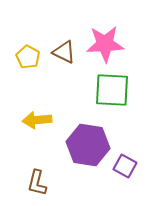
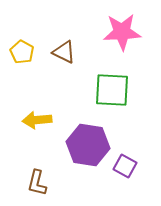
pink star: moved 17 px right, 12 px up
yellow pentagon: moved 6 px left, 5 px up
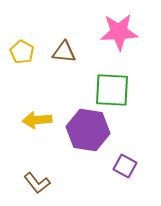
pink star: moved 3 px left
brown triangle: rotated 20 degrees counterclockwise
purple hexagon: moved 15 px up
brown L-shape: rotated 52 degrees counterclockwise
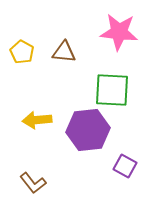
pink star: rotated 9 degrees clockwise
purple hexagon: rotated 15 degrees counterclockwise
brown L-shape: moved 4 px left
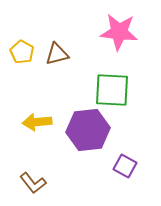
brown triangle: moved 7 px left, 2 px down; rotated 20 degrees counterclockwise
yellow arrow: moved 2 px down
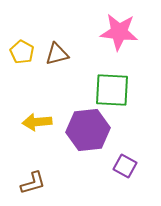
brown L-shape: rotated 68 degrees counterclockwise
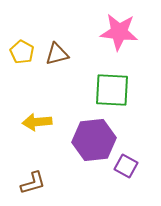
purple hexagon: moved 6 px right, 10 px down
purple square: moved 1 px right
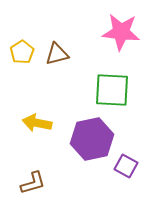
pink star: moved 2 px right
yellow pentagon: rotated 10 degrees clockwise
yellow arrow: moved 1 px down; rotated 16 degrees clockwise
purple hexagon: moved 2 px left, 1 px up; rotated 6 degrees counterclockwise
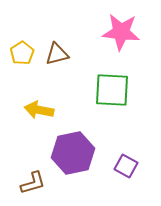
yellow pentagon: moved 1 px down
yellow arrow: moved 2 px right, 13 px up
purple hexagon: moved 19 px left, 14 px down
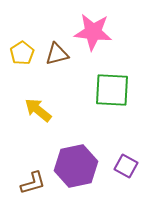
pink star: moved 28 px left
yellow arrow: moved 1 px left; rotated 28 degrees clockwise
purple hexagon: moved 3 px right, 13 px down
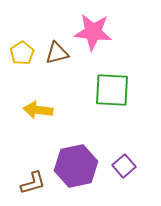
brown triangle: moved 1 px up
yellow arrow: rotated 32 degrees counterclockwise
purple square: moved 2 px left; rotated 20 degrees clockwise
